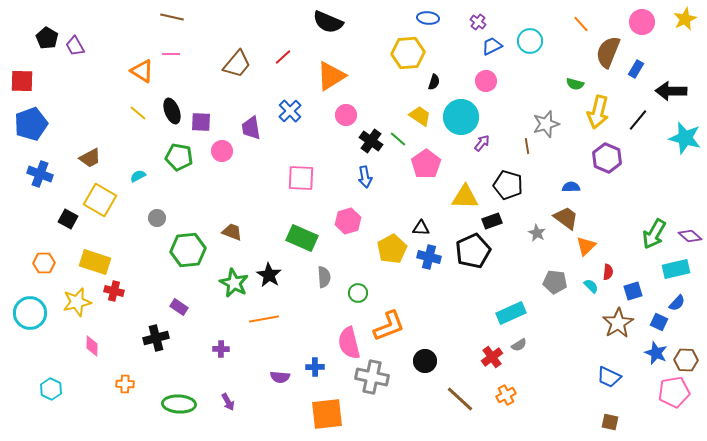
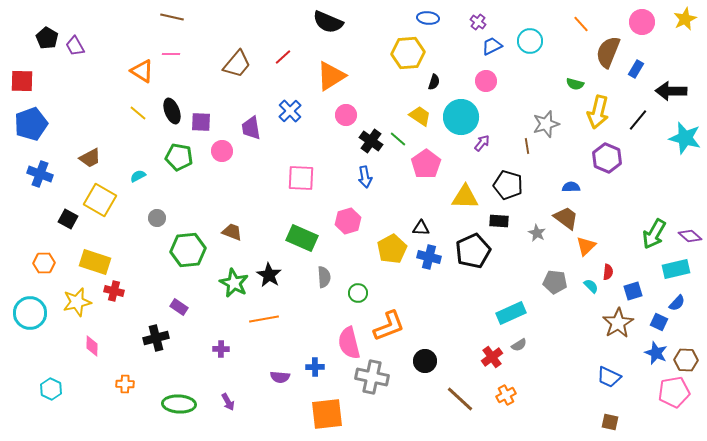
black rectangle at (492, 221): moved 7 px right; rotated 24 degrees clockwise
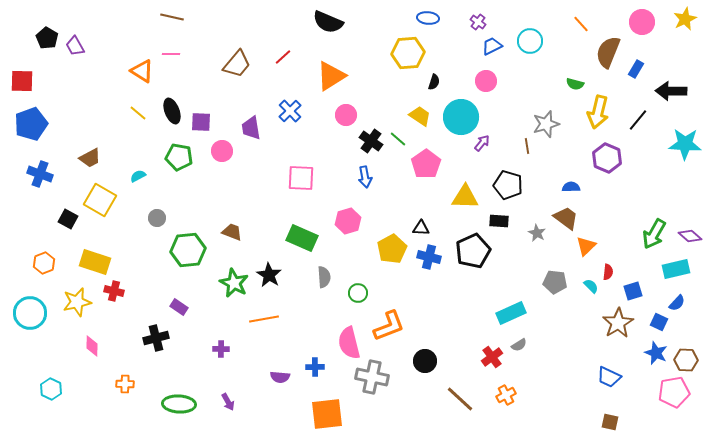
cyan star at (685, 138): moved 6 px down; rotated 12 degrees counterclockwise
orange hexagon at (44, 263): rotated 20 degrees counterclockwise
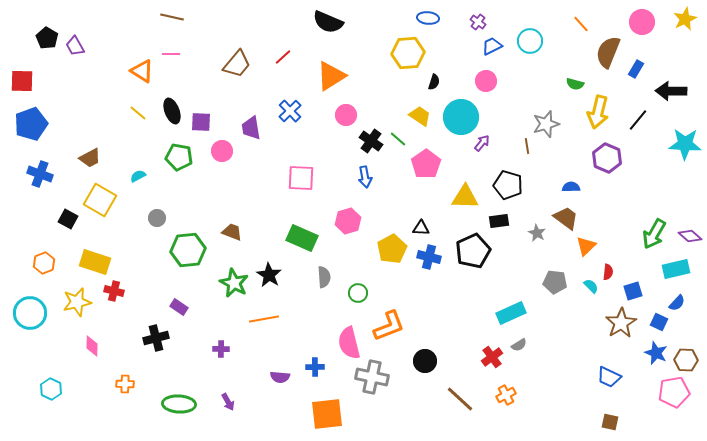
black rectangle at (499, 221): rotated 12 degrees counterclockwise
brown star at (618, 323): moved 3 px right
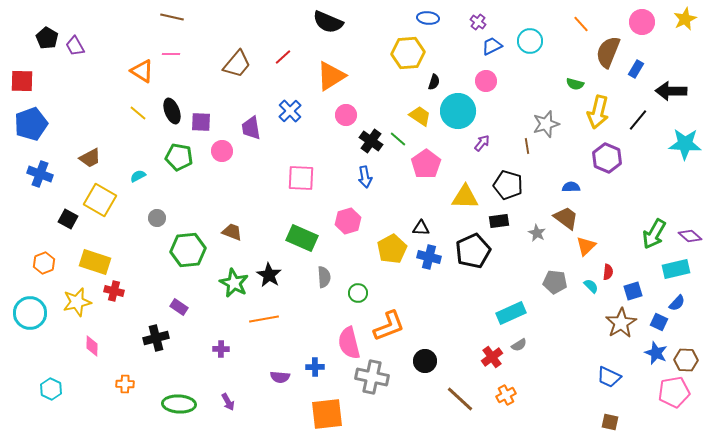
cyan circle at (461, 117): moved 3 px left, 6 px up
